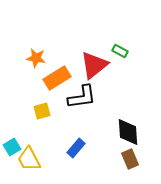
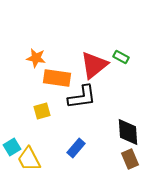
green rectangle: moved 1 px right, 6 px down
orange rectangle: rotated 40 degrees clockwise
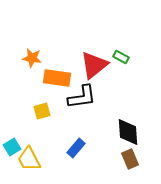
orange star: moved 4 px left
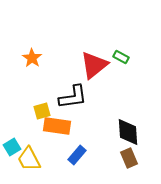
orange star: rotated 24 degrees clockwise
orange rectangle: moved 48 px down
black L-shape: moved 9 px left
blue rectangle: moved 1 px right, 7 px down
brown rectangle: moved 1 px left, 1 px up
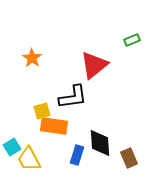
green rectangle: moved 11 px right, 17 px up; rotated 49 degrees counterclockwise
orange rectangle: moved 3 px left
black diamond: moved 28 px left, 11 px down
blue rectangle: rotated 24 degrees counterclockwise
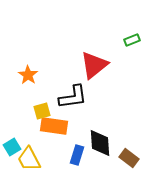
orange star: moved 4 px left, 17 px down
brown rectangle: rotated 30 degrees counterclockwise
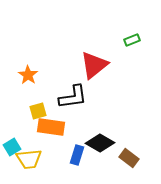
yellow square: moved 4 px left
orange rectangle: moved 3 px left, 1 px down
black diamond: rotated 56 degrees counterclockwise
yellow trapezoid: rotated 68 degrees counterclockwise
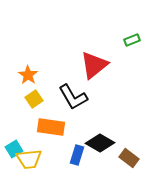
black L-shape: rotated 68 degrees clockwise
yellow square: moved 4 px left, 12 px up; rotated 18 degrees counterclockwise
cyan square: moved 2 px right, 2 px down
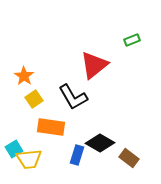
orange star: moved 4 px left, 1 px down
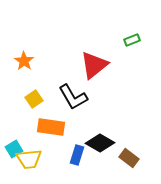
orange star: moved 15 px up
